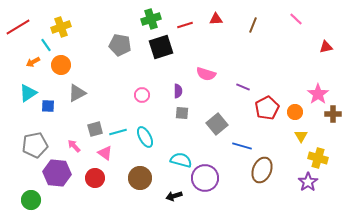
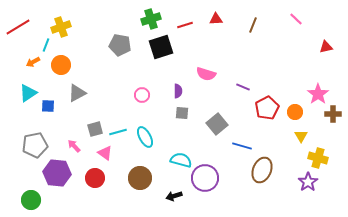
cyan line at (46, 45): rotated 56 degrees clockwise
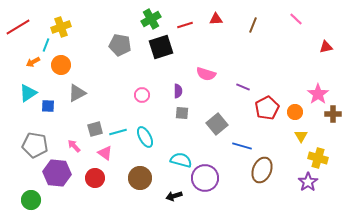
green cross at (151, 19): rotated 12 degrees counterclockwise
gray pentagon at (35, 145): rotated 20 degrees clockwise
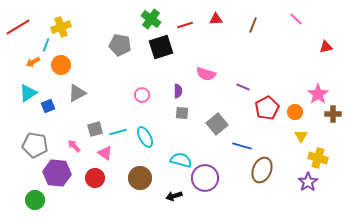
green cross at (151, 19): rotated 24 degrees counterclockwise
blue square at (48, 106): rotated 24 degrees counterclockwise
green circle at (31, 200): moved 4 px right
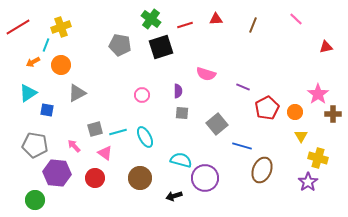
blue square at (48, 106): moved 1 px left, 4 px down; rotated 32 degrees clockwise
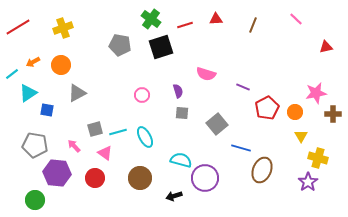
yellow cross at (61, 27): moved 2 px right, 1 px down
cyan line at (46, 45): moved 34 px left, 29 px down; rotated 32 degrees clockwise
purple semicircle at (178, 91): rotated 16 degrees counterclockwise
pink star at (318, 94): moved 2 px left, 1 px up; rotated 25 degrees clockwise
blue line at (242, 146): moved 1 px left, 2 px down
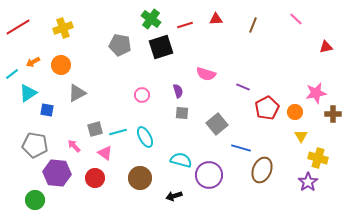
purple circle at (205, 178): moved 4 px right, 3 px up
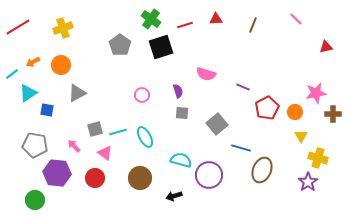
gray pentagon at (120, 45): rotated 25 degrees clockwise
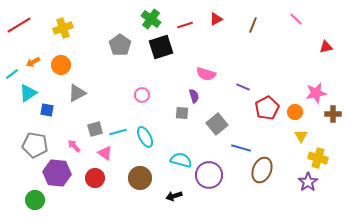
red triangle at (216, 19): rotated 24 degrees counterclockwise
red line at (18, 27): moved 1 px right, 2 px up
purple semicircle at (178, 91): moved 16 px right, 5 px down
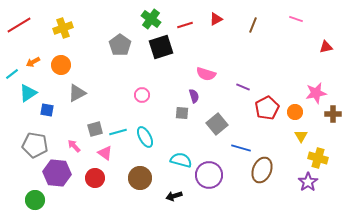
pink line at (296, 19): rotated 24 degrees counterclockwise
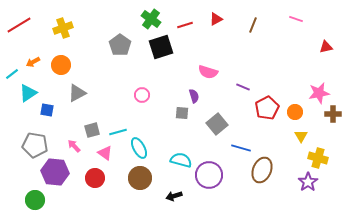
pink semicircle at (206, 74): moved 2 px right, 2 px up
pink star at (316, 93): moved 3 px right
gray square at (95, 129): moved 3 px left, 1 px down
cyan ellipse at (145, 137): moved 6 px left, 11 px down
purple hexagon at (57, 173): moved 2 px left, 1 px up
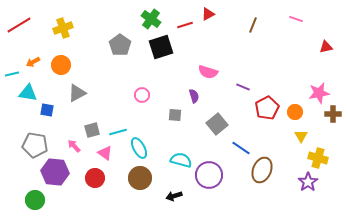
red triangle at (216, 19): moved 8 px left, 5 px up
cyan line at (12, 74): rotated 24 degrees clockwise
cyan triangle at (28, 93): rotated 42 degrees clockwise
gray square at (182, 113): moved 7 px left, 2 px down
blue line at (241, 148): rotated 18 degrees clockwise
